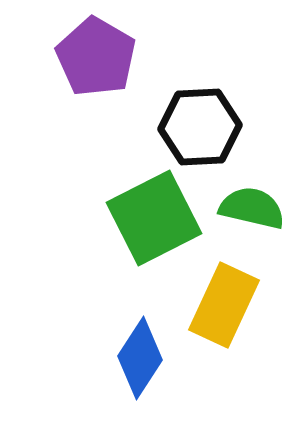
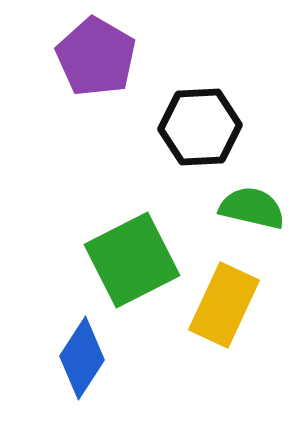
green square: moved 22 px left, 42 px down
blue diamond: moved 58 px left
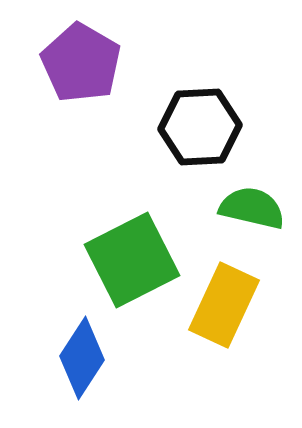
purple pentagon: moved 15 px left, 6 px down
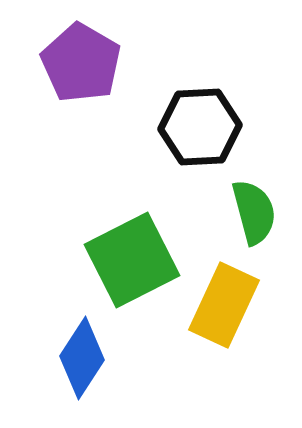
green semicircle: moved 2 px right, 4 px down; rotated 62 degrees clockwise
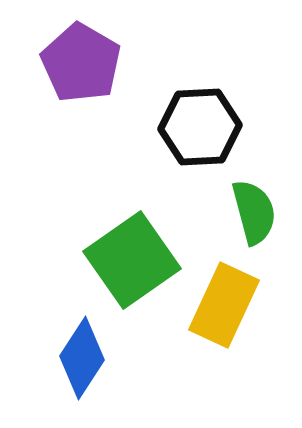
green square: rotated 8 degrees counterclockwise
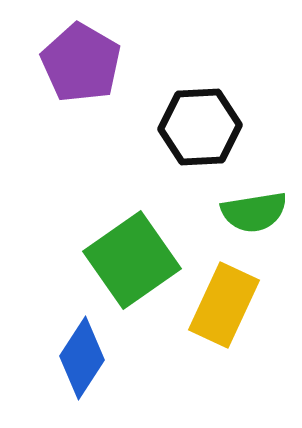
green semicircle: rotated 96 degrees clockwise
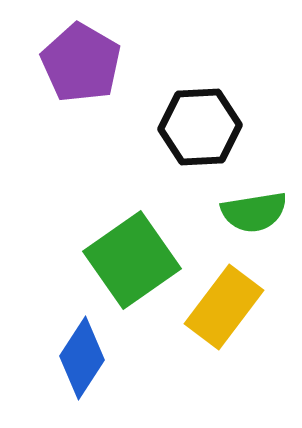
yellow rectangle: moved 2 px down; rotated 12 degrees clockwise
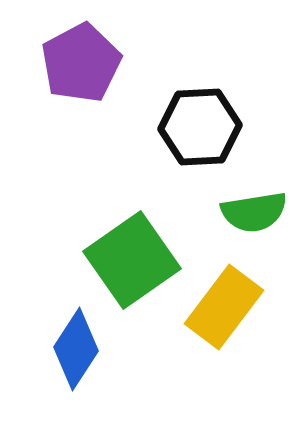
purple pentagon: rotated 14 degrees clockwise
blue diamond: moved 6 px left, 9 px up
